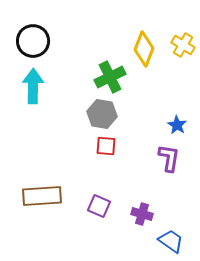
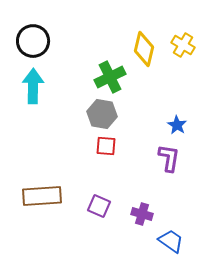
yellow diamond: rotated 8 degrees counterclockwise
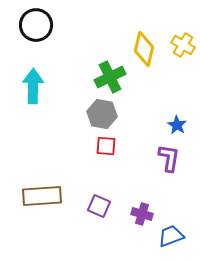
black circle: moved 3 px right, 16 px up
blue trapezoid: moved 5 px up; rotated 56 degrees counterclockwise
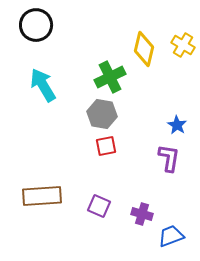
cyan arrow: moved 10 px right, 1 px up; rotated 32 degrees counterclockwise
red square: rotated 15 degrees counterclockwise
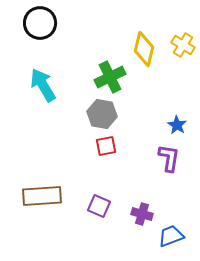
black circle: moved 4 px right, 2 px up
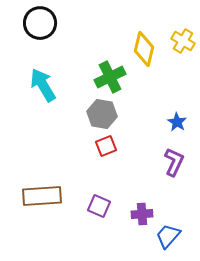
yellow cross: moved 4 px up
blue star: moved 3 px up
red square: rotated 10 degrees counterclockwise
purple L-shape: moved 5 px right, 4 px down; rotated 16 degrees clockwise
purple cross: rotated 20 degrees counterclockwise
blue trapezoid: moved 3 px left; rotated 28 degrees counterclockwise
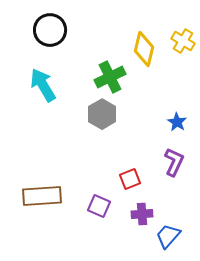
black circle: moved 10 px right, 7 px down
gray hexagon: rotated 20 degrees clockwise
red square: moved 24 px right, 33 px down
